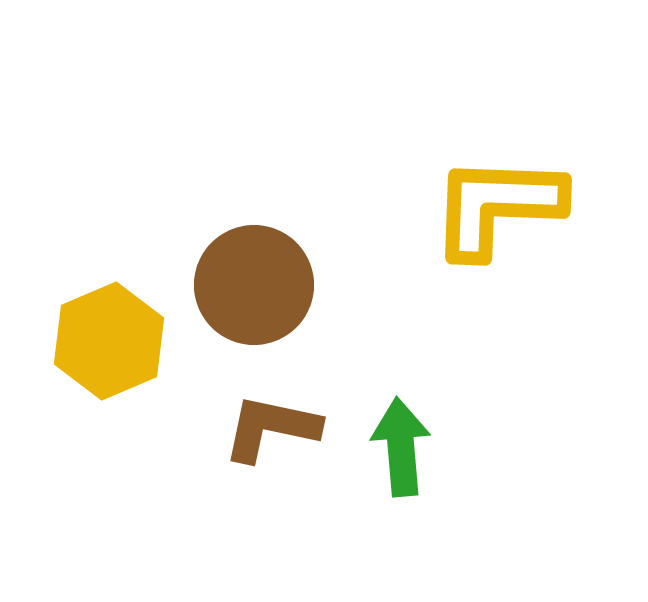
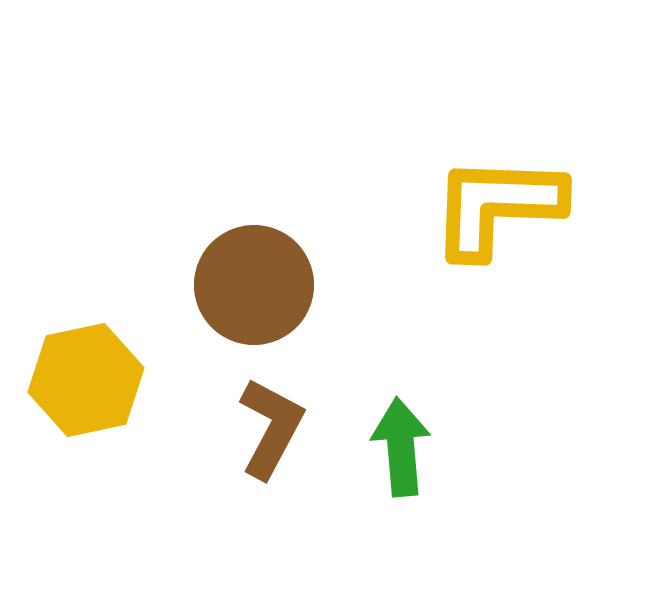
yellow hexagon: moved 23 px left, 39 px down; rotated 11 degrees clockwise
brown L-shape: rotated 106 degrees clockwise
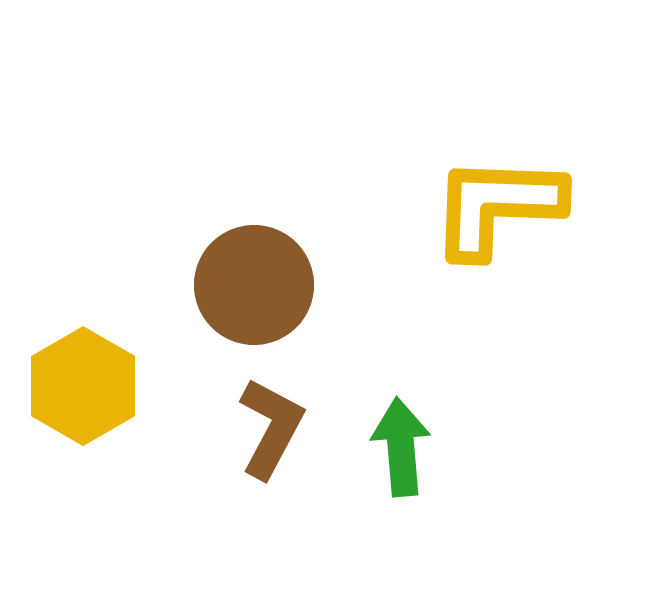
yellow hexagon: moved 3 px left, 6 px down; rotated 18 degrees counterclockwise
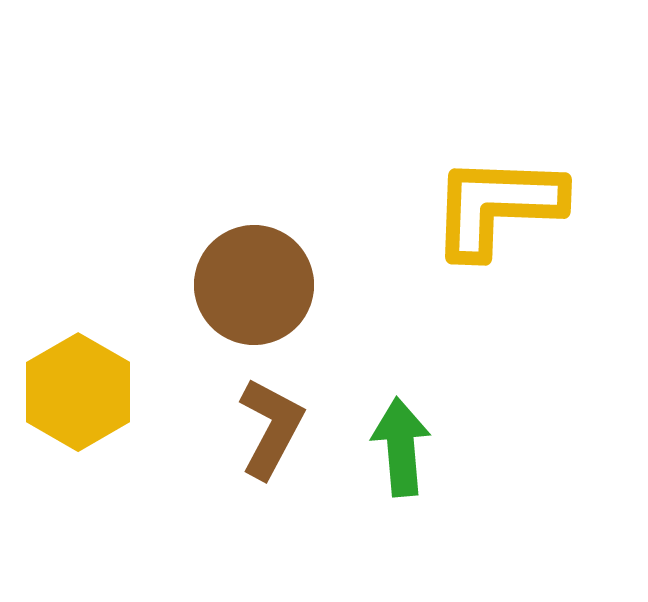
yellow hexagon: moved 5 px left, 6 px down
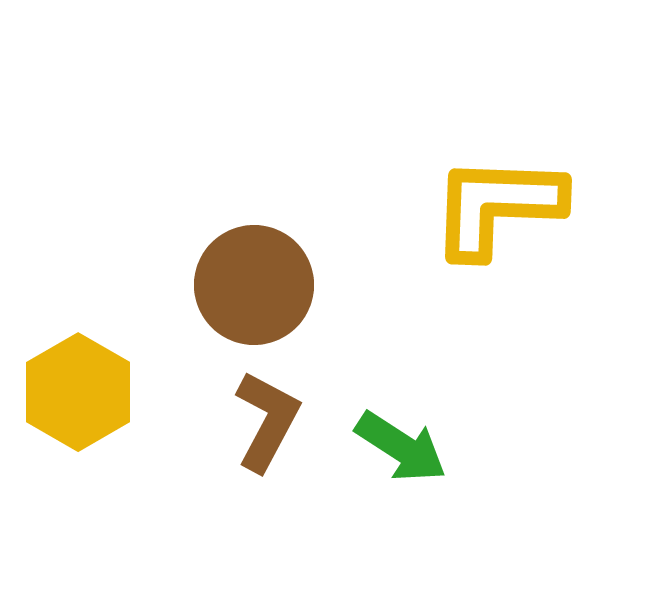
brown L-shape: moved 4 px left, 7 px up
green arrow: rotated 128 degrees clockwise
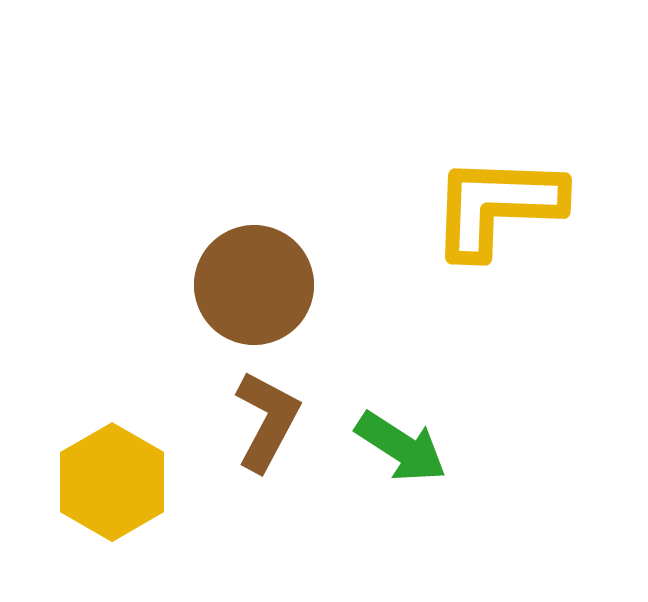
yellow hexagon: moved 34 px right, 90 px down
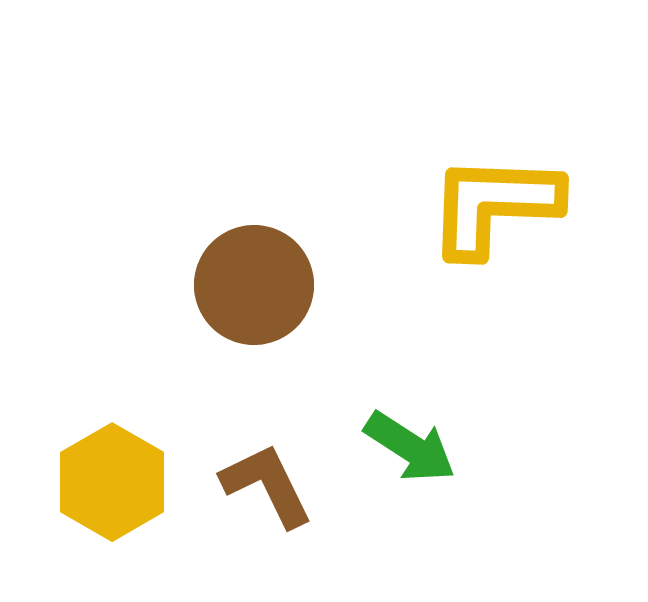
yellow L-shape: moved 3 px left, 1 px up
brown L-shape: moved 64 px down; rotated 54 degrees counterclockwise
green arrow: moved 9 px right
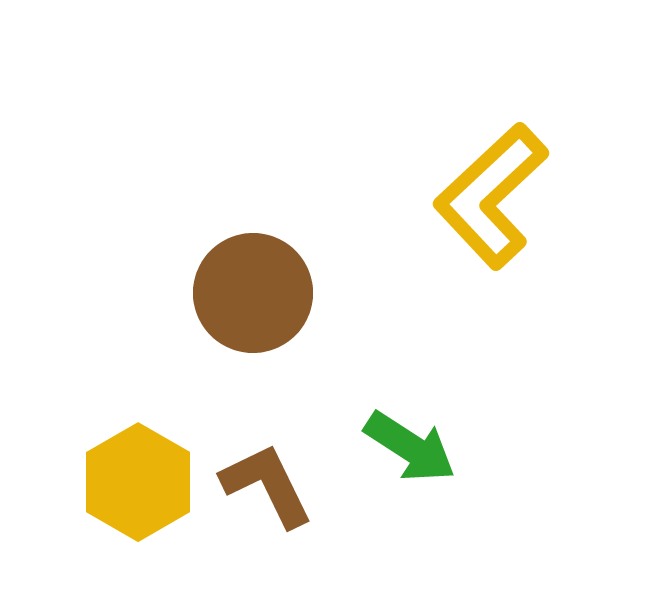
yellow L-shape: moved 3 px left, 9 px up; rotated 45 degrees counterclockwise
brown circle: moved 1 px left, 8 px down
yellow hexagon: moved 26 px right
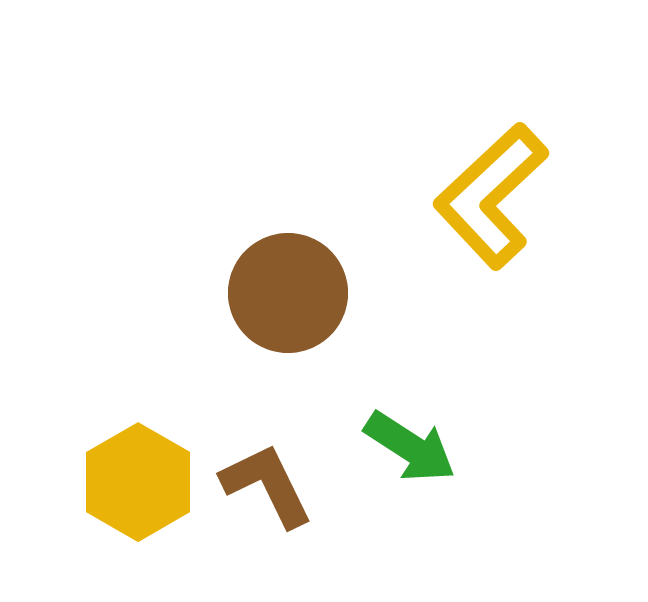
brown circle: moved 35 px right
